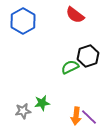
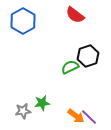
orange arrow: rotated 60 degrees counterclockwise
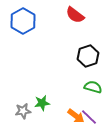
green semicircle: moved 23 px right, 20 px down; rotated 42 degrees clockwise
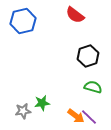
blue hexagon: rotated 15 degrees clockwise
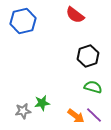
purple line: moved 5 px right, 2 px up
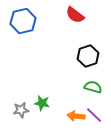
green star: rotated 21 degrees clockwise
gray star: moved 2 px left, 1 px up
orange arrow: rotated 150 degrees clockwise
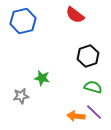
green star: moved 25 px up
gray star: moved 14 px up
purple line: moved 3 px up
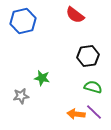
black hexagon: rotated 10 degrees clockwise
orange arrow: moved 2 px up
